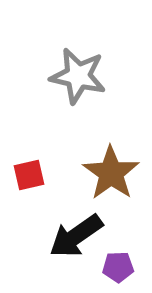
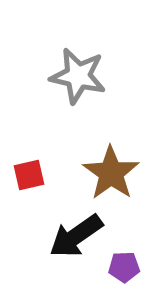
purple pentagon: moved 6 px right
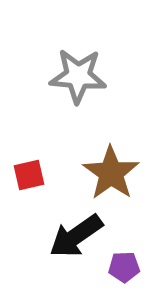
gray star: rotated 8 degrees counterclockwise
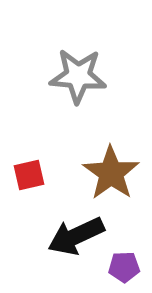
black arrow: rotated 10 degrees clockwise
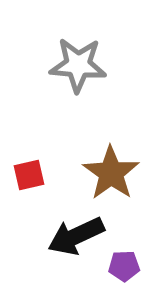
gray star: moved 11 px up
purple pentagon: moved 1 px up
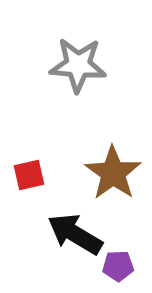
brown star: moved 2 px right
black arrow: moved 1 px left, 2 px up; rotated 56 degrees clockwise
purple pentagon: moved 6 px left
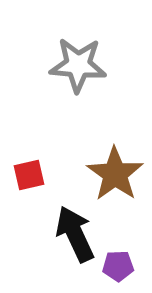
brown star: moved 2 px right, 1 px down
black arrow: rotated 34 degrees clockwise
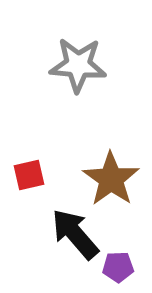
brown star: moved 4 px left, 5 px down
black arrow: rotated 16 degrees counterclockwise
purple pentagon: moved 1 px down
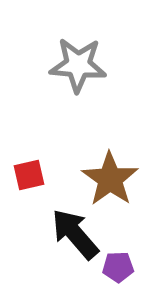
brown star: moved 1 px left
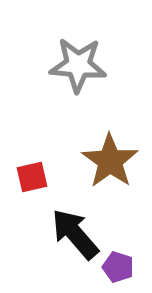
red square: moved 3 px right, 2 px down
brown star: moved 18 px up
purple pentagon: rotated 20 degrees clockwise
